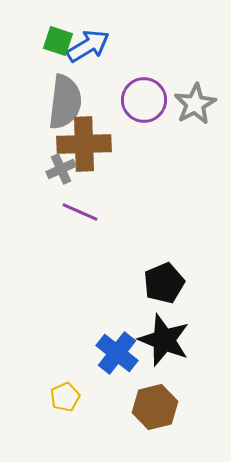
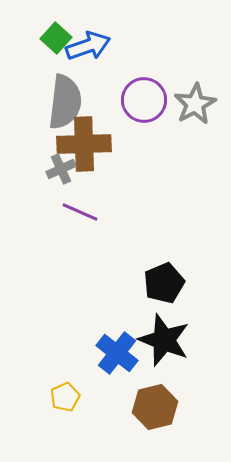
green square: moved 2 px left, 3 px up; rotated 24 degrees clockwise
blue arrow: rotated 12 degrees clockwise
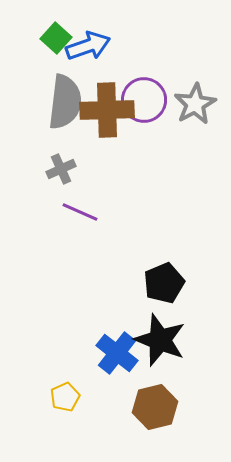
brown cross: moved 23 px right, 34 px up
black star: moved 4 px left
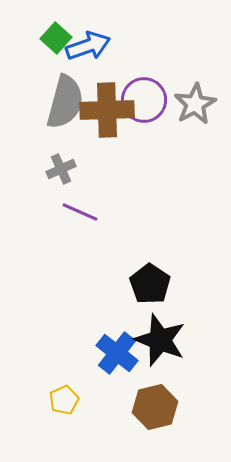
gray semicircle: rotated 8 degrees clockwise
black pentagon: moved 14 px left, 1 px down; rotated 15 degrees counterclockwise
yellow pentagon: moved 1 px left, 3 px down
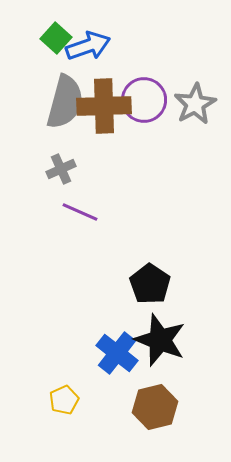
brown cross: moved 3 px left, 4 px up
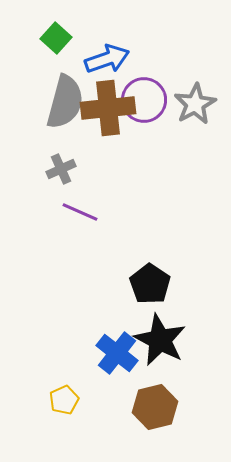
blue arrow: moved 19 px right, 13 px down
brown cross: moved 4 px right, 2 px down; rotated 4 degrees counterclockwise
black star: rotated 6 degrees clockwise
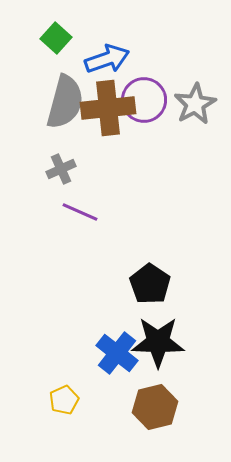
black star: moved 2 px left, 2 px down; rotated 26 degrees counterclockwise
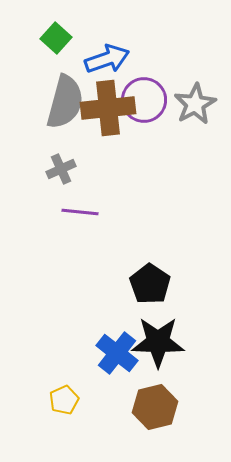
purple line: rotated 18 degrees counterclockwise
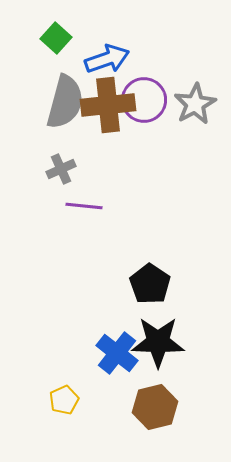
brown cross: moved 3 px up
purple line: moved 4 px right, 6 px up
